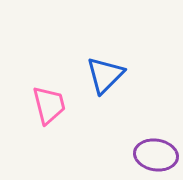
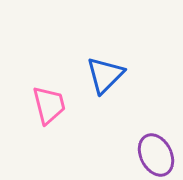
purple ellipse: rotated 54 degrees clockwise
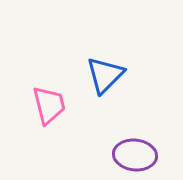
purple ellipse: moved 21 px left; rotated 57 degrees counterclockwise
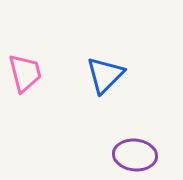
pink trapezoid: moved 24 px left, 32 px up
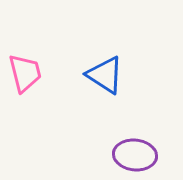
blue triangle: rotated 42 degrees counterclockwise
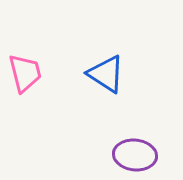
blue triangle: moved 1 px right, 1 px up
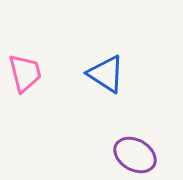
purple ellipse: rotated 24 degrees clockwise
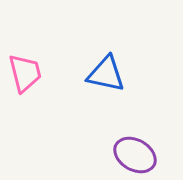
blue triangle: rotated 21 degrees counterclockwise
